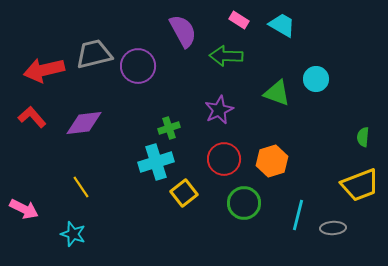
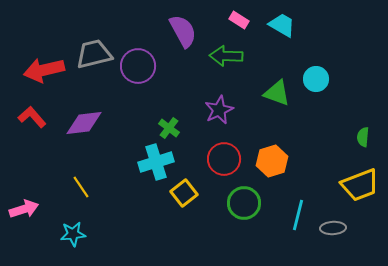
green cross: rotated 35 degrees counterclockwise
pink arrow: rotated 44 degrees counterclockwise
cyan star: rotated 25 degrees counterclockwise
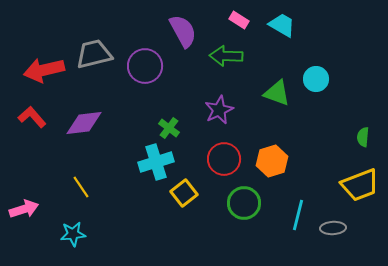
purple circle: moved 7 px right
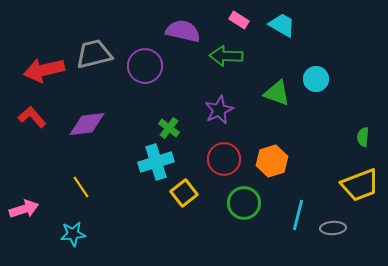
purple semicircle: rotated 48 degrees counterclockwise
purple diamond: moved 3 px right, 1 px down
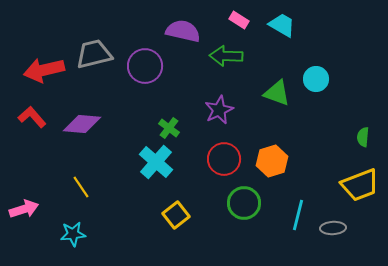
purple diamond: moved 5 px left; rotated 12 degrees clockwise
cyan cross: rotated 32 degrees counterclockwise
yellow square: moved 8 px left, 22 px down
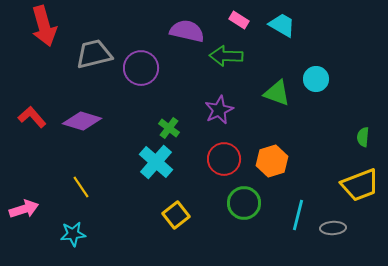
purple semicircle: moved 4 px right
purple circle: moved 4 px left, 2 px down
red arrow: moved 44 px up; rotated 93 degrees counterclockwise
purple diamond: moved 3 px up; rotated 12 degrees clockwise
